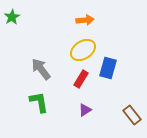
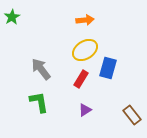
yellow ellipse: moved 2 px right
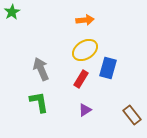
green star: moved 5 px up
gray arrow: rotated 15 degrees clockwise
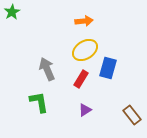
orange arrow: moved 1 px left, 1 px down
gray arrow: moved 6 px right
